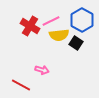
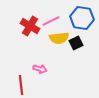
blue hexagon: moved 2 px up; rotated 20 degrees counterclockwise
yellow semicircle: moved 3 px down
black square: rotated 32 degrees clockwise
pink arrow: moved 2 px left, 1 px up
red line: rotated 54 degrees clockwise
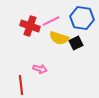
red cross: rotated 12 degrees counterclockwise
yellow semicircle: rotated 24 degrees clockwise
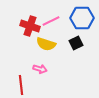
blue hexagon: rotated 10 degrees counterclockwise
yellow semicircle: moved 13 px left, 6 px down
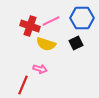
red line: moved 2 px right; rotated 30 degrees clockwise
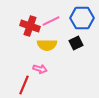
yellow semicircle: moved 1 px right, 1 px down; rotated 18 degrees counterclockwise
red line: moved 1 px right
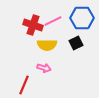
pink line: moved 2 px right
red cross: moved 3 px right, 1 px up
pink arrow: moved 4 px right, 1 px up
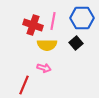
pink line: rotated 54 degrees counterclockwise
black square: rotated 16 degrees counterclockwise
